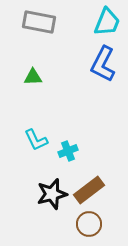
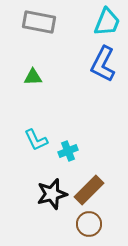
brown rectangle: rotated 8 degrees counterclockwise
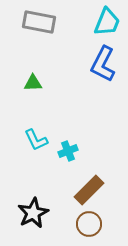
green triangle: moved 6 px down
black star: moved 19 px left, 19 px down; rotated 12 degrees counterclockwise
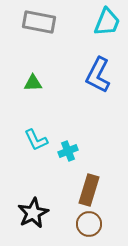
blue L-shape: moved 5 px left, 11 px down
brown rectangle: rotated 28 degrees counterclockwise
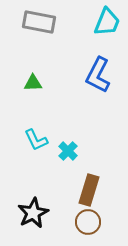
cyan cross: rotated 24 degrees counterclockwise
brown circle: moved 1 px left, 2 px up
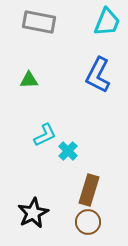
green triangle: moved 4 px left, 3 px up
cyan L-shape: moved 9 px right, 5 px up; rotated 90 degrees counterclockwise
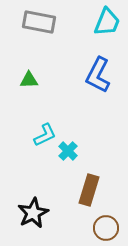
brown circle: moved 18 px right, 6 px down
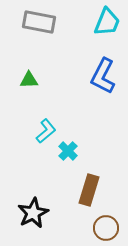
blue L-shape: moved 5 px right, 1 px down
cyan L-shape: moved 1 px right, 4 px up; rotated 15 degrees counterclockwise
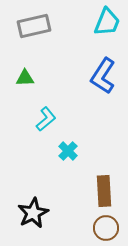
gray rectangle: moved 5 px left, 4 px down; rotated 24 degrees counterclockwise
blue L-shape: rotated 6 degrees clockwise
green triangle: moved 4 px left, 2 px up
cyan L-shape: moved 12 px up
brown rectangle: moved 15 px right, 1 px down; rotated 20 degrees counterclockwise
